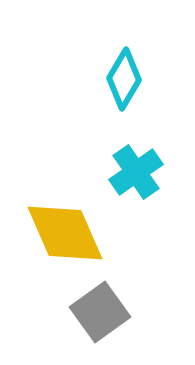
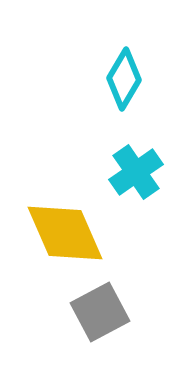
gray square: rotated 8 degrees clockwise
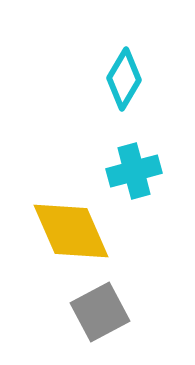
cyan cross: moved 2 px left, 1 px up; rotated 20 degrees clockwise
yellow diamond: moved 6 px right, 2 px up
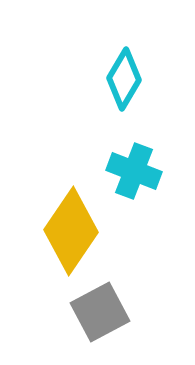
cyan cross: rotated 36 degrees clockwise
yellow diamond: rotated 58 degrees clockwise
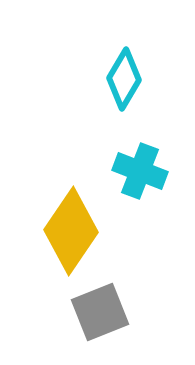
cyan cross: moved 6 px right
gray square: rotated 6 degrees clockwise
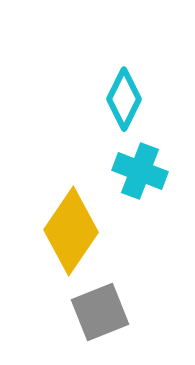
cyan diamond: moved 20 px down; rotated 4 degrees counterclockwise
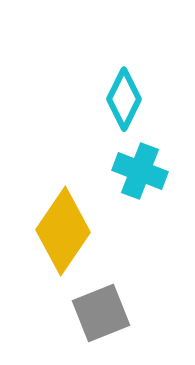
yellow diamond: moved 8 px left
gray square: moved 1 px right, 1 px down
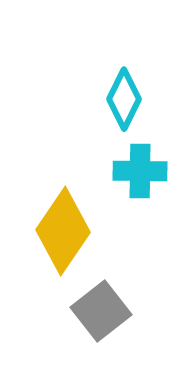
cyan cross: rotated 20 degrees counterclockwise
gray square: moved 2 px up; rotated 16 degrees counterclockwise
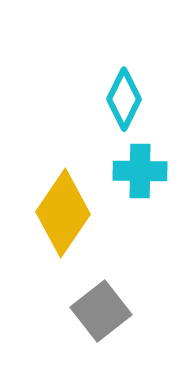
yellow diamond: moved 18 px up
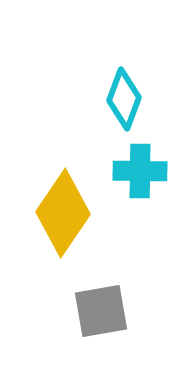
cyan diamond: rotated 6 degrees counterclockwise
gray square: rotated 28 degrees clockwise
